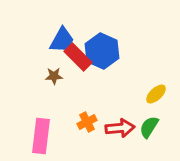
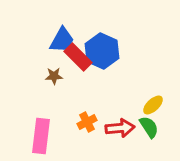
yellow ellipse: moved 3 px left, 11 px down
green semicircle: rotated 115 degrees clockwise
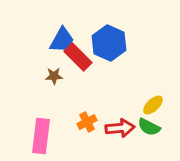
blue hexagon: moved 7 px right, 8 px up
green semicircle: rotated 150 degrees clockwise
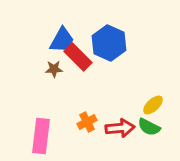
brown star: moved 7 px up
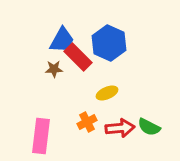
yellow ellipse: moved 46 px left, 12 px up; rotated 20 degrees clockwise
